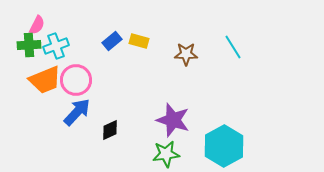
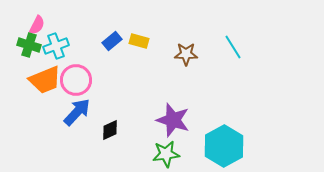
green cross: rotated 20 degrees clockwise
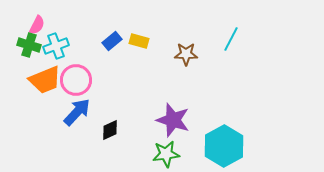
cyan line: moved 2 px left, 8 px up; rotated 60 degrees clockwise
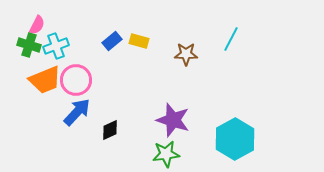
cyan hexagon: moved 11 px right, 7 px up
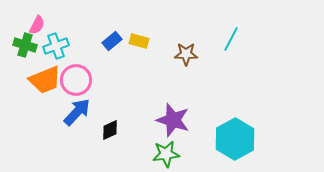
green cross: moved 4 px left
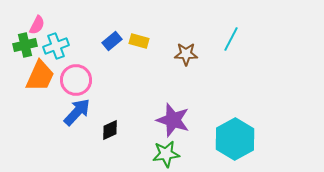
green cross: rotated 30 degrees counterclockwise
orange trapezoid: moved 5 px left, 4 px up; rotated 44 degrees counterclockwise
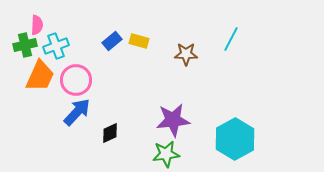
pink semicircle: rotated 24 degrees counterclockwise
purple star: rotated 24 degrees counterclockwise
black diamond: moved 3 px down
